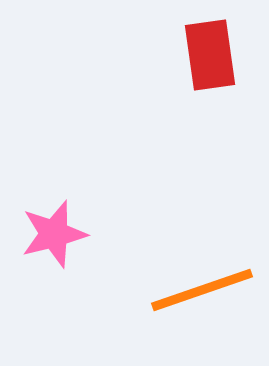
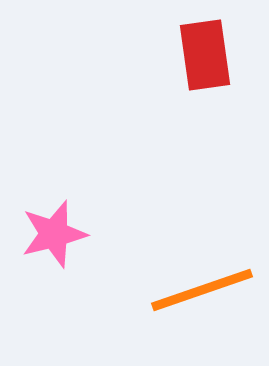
red rectangle: moved 5 px left
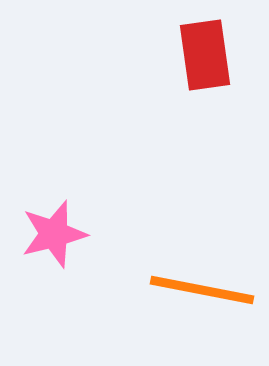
orange line: rotated 30 degrees clockwise
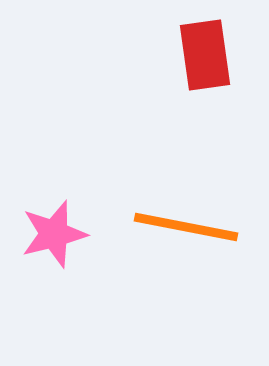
orange line: moved 16 px left, 63 px up
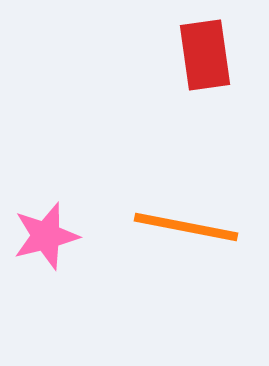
pink star: moved 8 px left, 2 px down
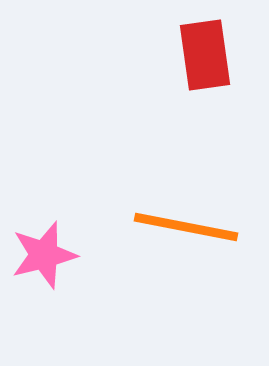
pink star: moved 2 px left, 19 px down
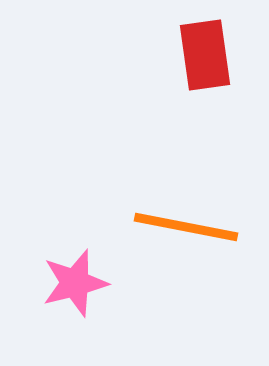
pink star: moved 31 px right, 28 px down
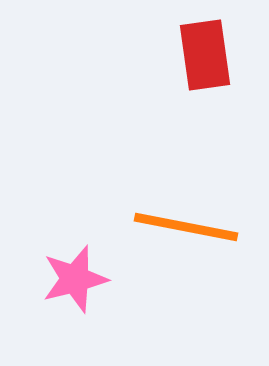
pink star: moved 4 px up
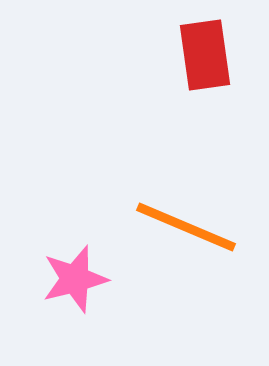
orange line: rotated 12 degrees clockwise
